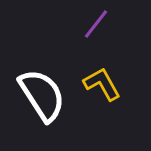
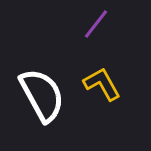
white semicircle: rotated 4 degrees clockwise
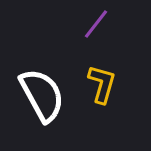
yellow L-shape: rotated 45 degrees clockwise
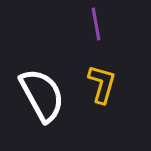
purple line: rotated 48 degrees counterclockwise
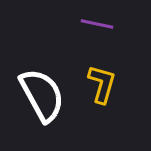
purple line: moved 1 px right; rotated 68 degrees counterclockwise
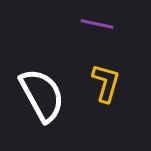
yellow L-shape: moved 4 px right, 1 px up
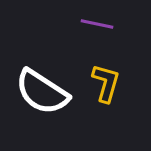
white semicircle: moved 3 px up; rotated 152 degrees clockwise
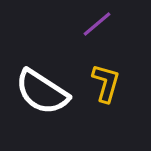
purple line: rotated 52 degrees counterclockwise
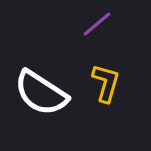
white semicircle: moved 1 px left, 1 px down
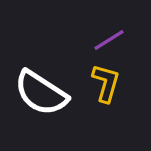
purple line: moved 12 px right, 16 px down; rotated 8 degrees clockwise
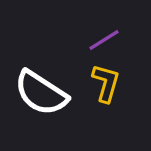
purple line: moved 5 px left
